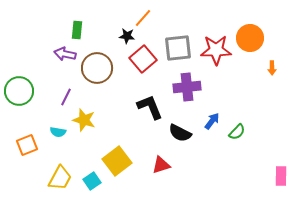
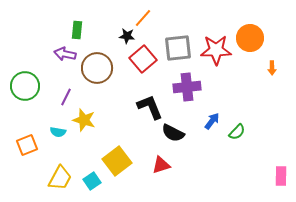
green circle: moved 6 px right, 5 px up
black semicircle: moved 7 px left
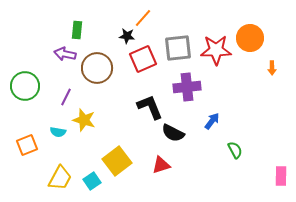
red square: rotated 16 degrees clockwise
green semicircle: moved 2 px left, 18 px down; rotated 72 degrees counterclockwise
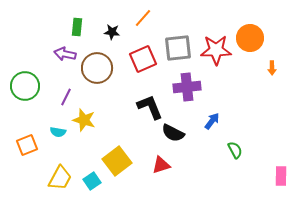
green rectangle: moved 3 px up
black star: moved 15 px left, 4 px up
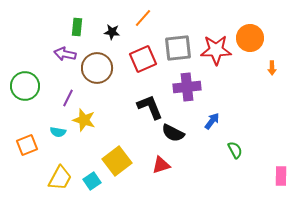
purple line: moved 2 px right, 1 px down
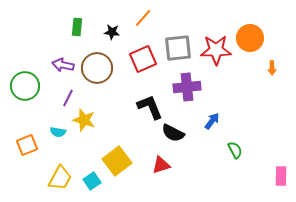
purple arrow: moved 2 px left, 11 px down
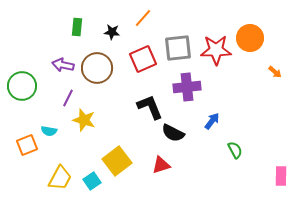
orange arrow: moved 3 px right, 4 px down; rotated 48 degrees counterclockwise
green circle: moved 3 px left
cyan semicircle: moved 9 px left, 1 px up
